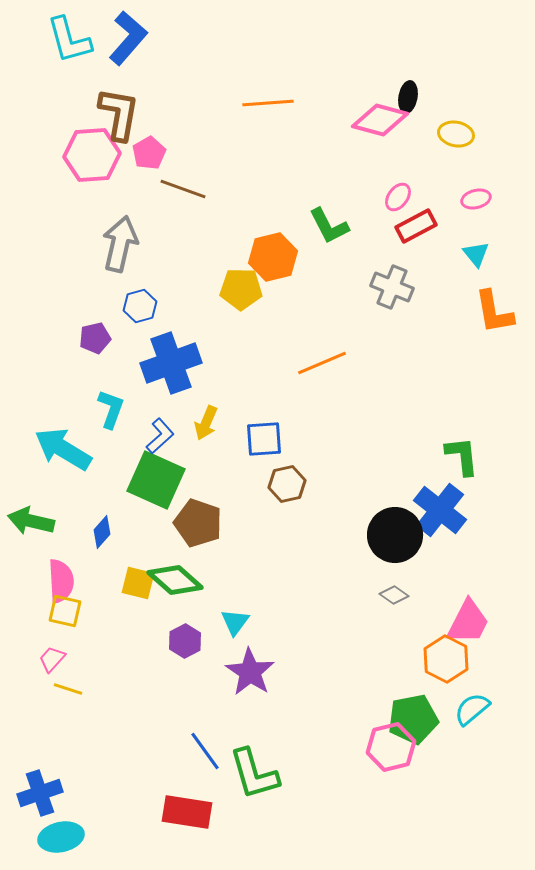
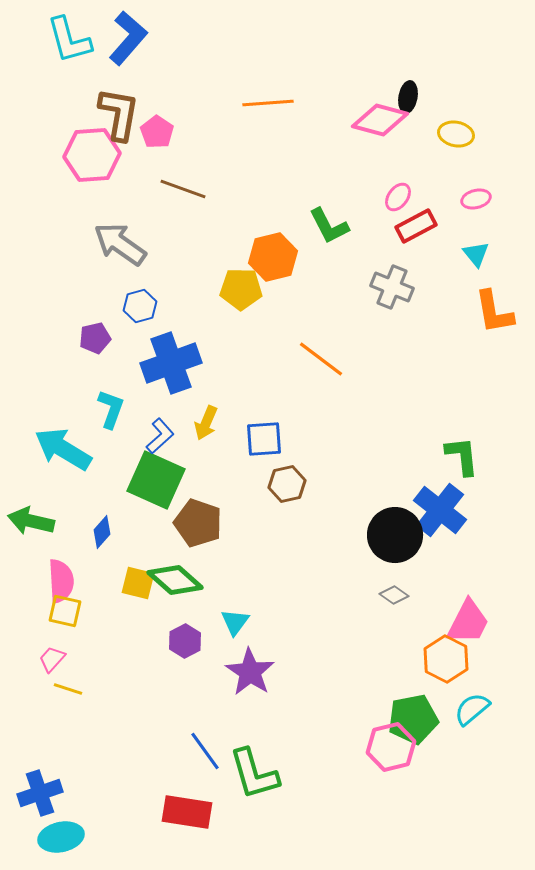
pink pentagon at (149, 153): moved 8 px right, 21 px up; rotated 8 degrees counterclockwise
gray arrow at (120, 244): rotated 68 degrees counterclockwise
orange line at (322, 363): moved 1 px left, 4 px up; rotated 60 degrees clockwise
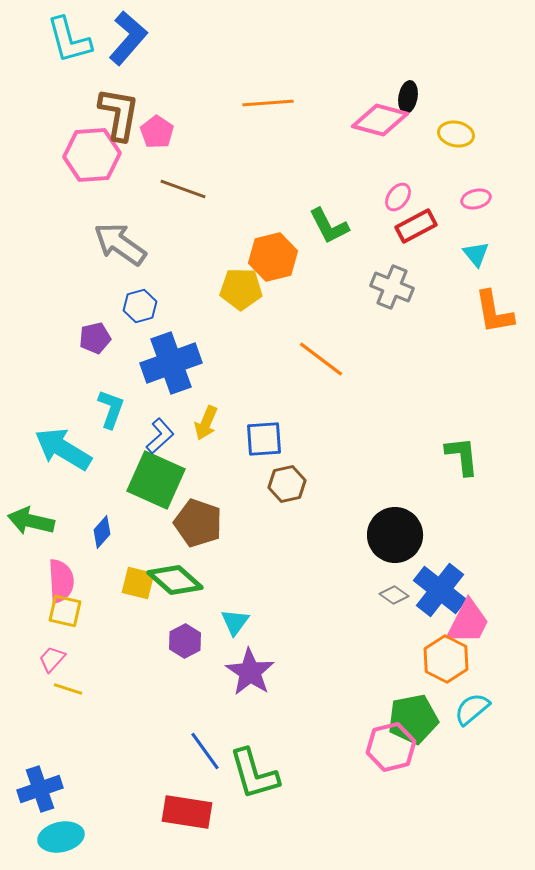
blue cross at (440, 510): moved 80 px down
blue cross at (40, 793): moved 4 px up
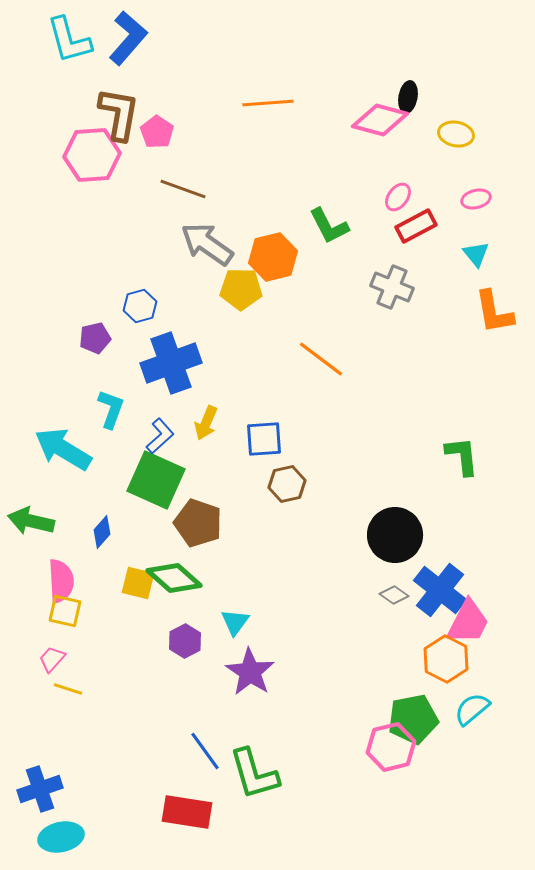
gray arrow at (120, 244): moved 87 px right
green diamond at (175, 580): moved 1 px left, 2 px up
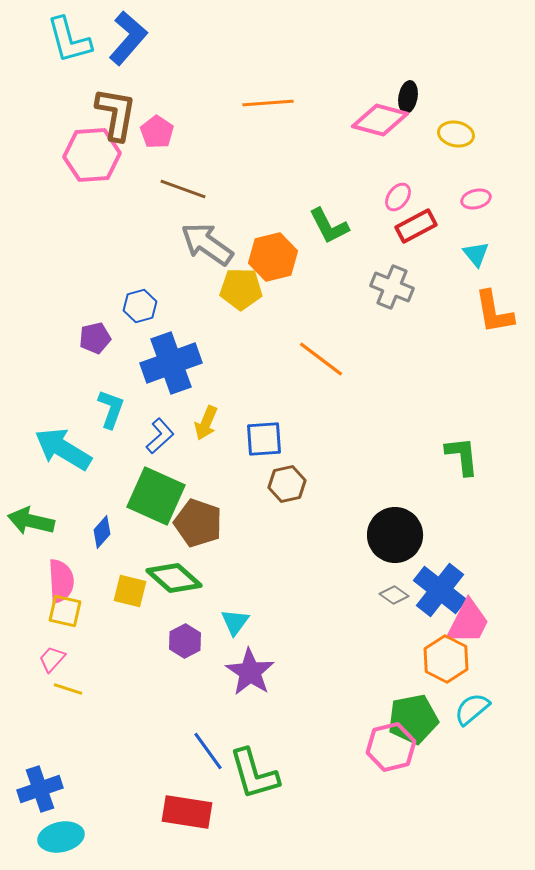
brown L-shape at (119, 114): moved 3 px left
green square at (156, 480): moved 16 px down
yellow square at (138, 583): moved 8 px left, 8 px down
blue line at (205, 751): moved 3 px right
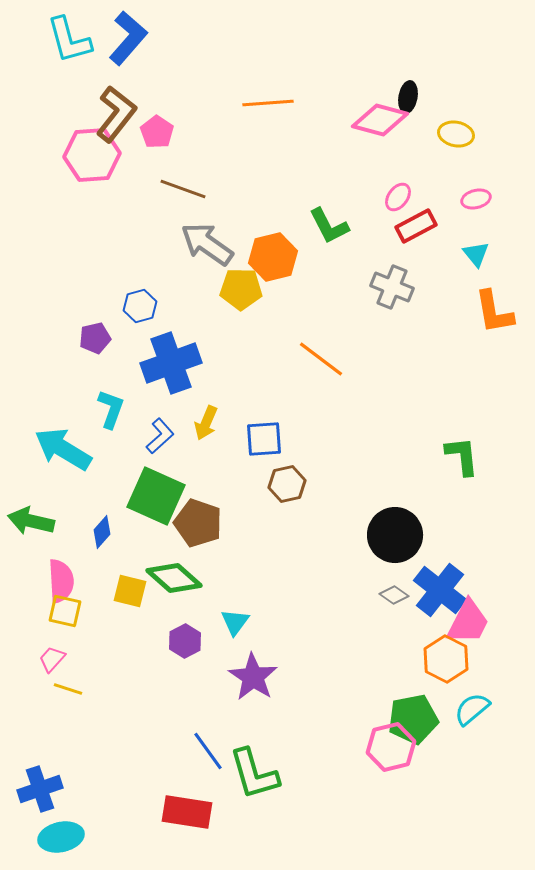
brown L-shape at (116, 114): rotated 28 degrees clockwise
purple star at (250, 672): moved 3 px right, 5 px down
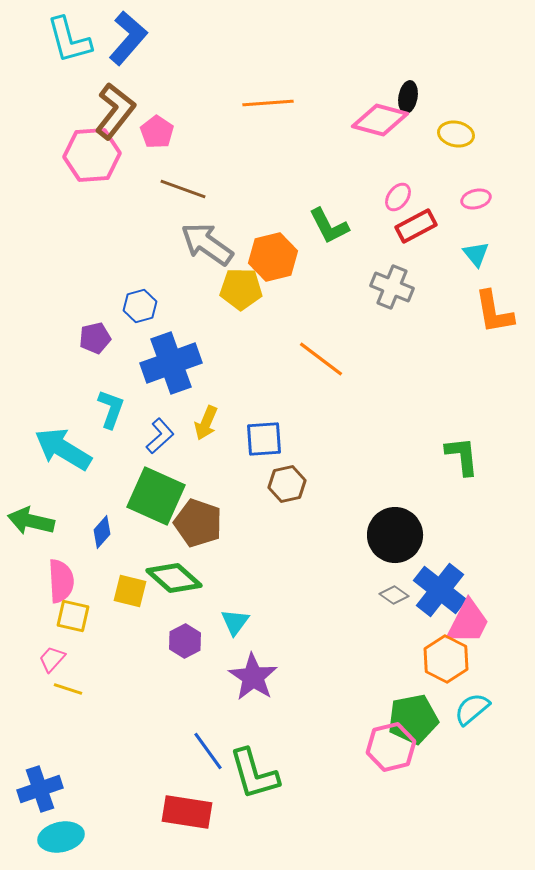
brown L-shape at (116, 114): moved 1 px left, 3 px up
yellow square at (65, 611): moved 8 px right, 5 px down
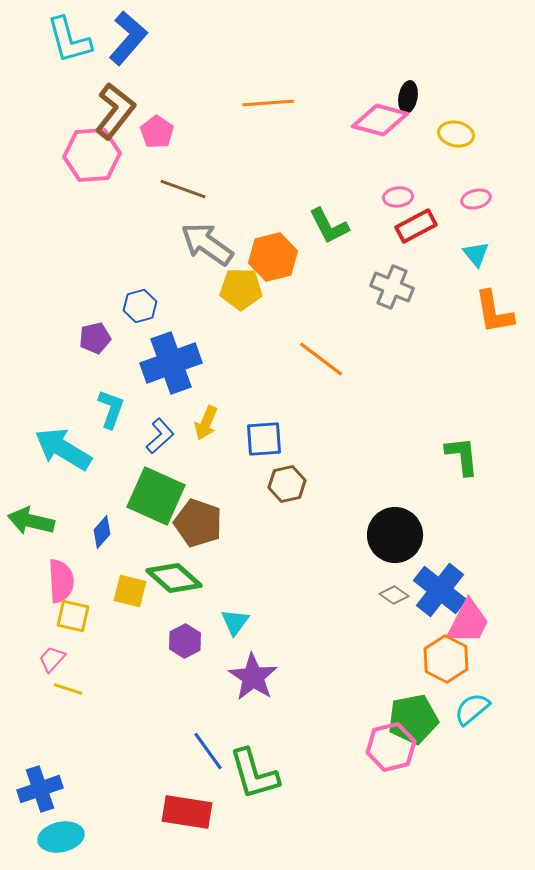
pink ellipse at (398, 197): rotated 48 degrees clockwise
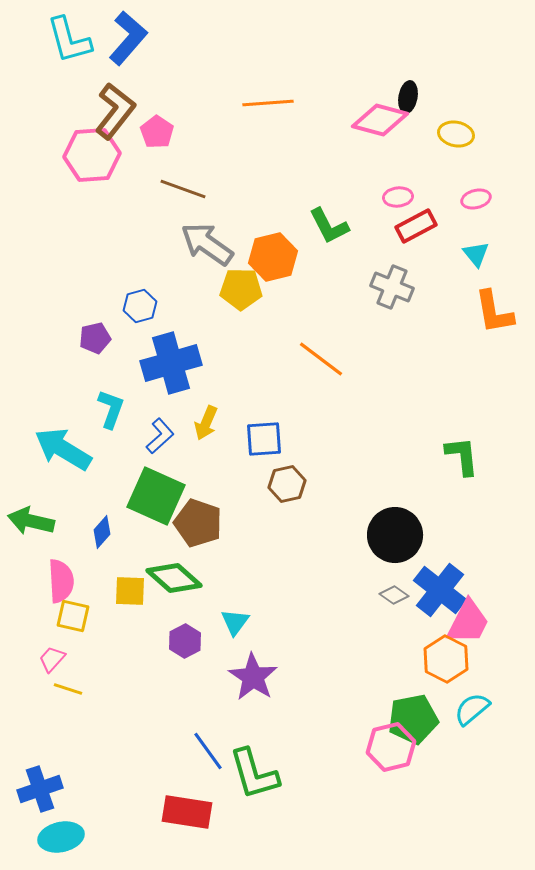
blue cross at (171, 363): rotated 4 degrees clockwise
yellow square at (130, 591): rotated 12 degrees counterclockwise
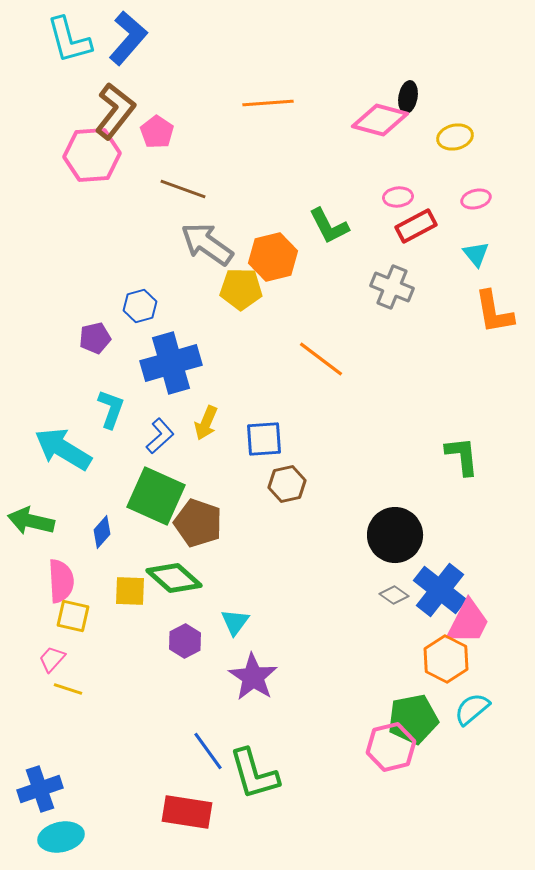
yellow ellipse at (456, 134): moved 1 px left, 3 px down; rotated 24 degrees counterclockwise
